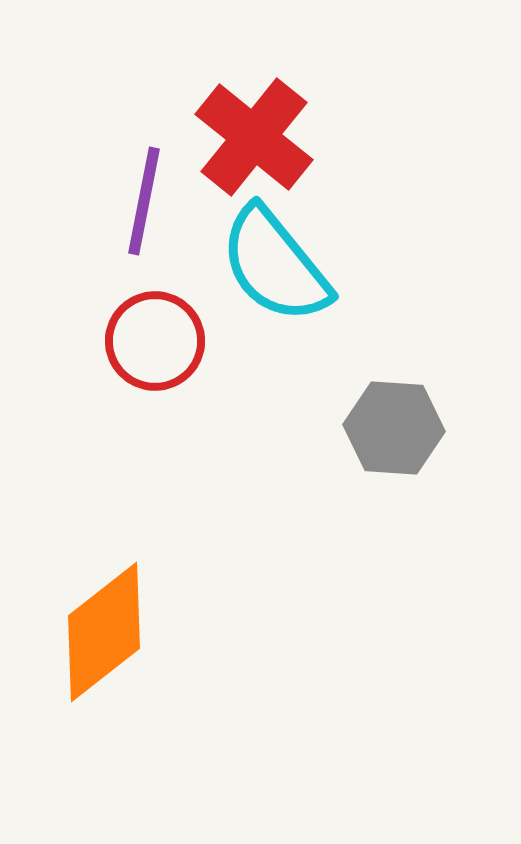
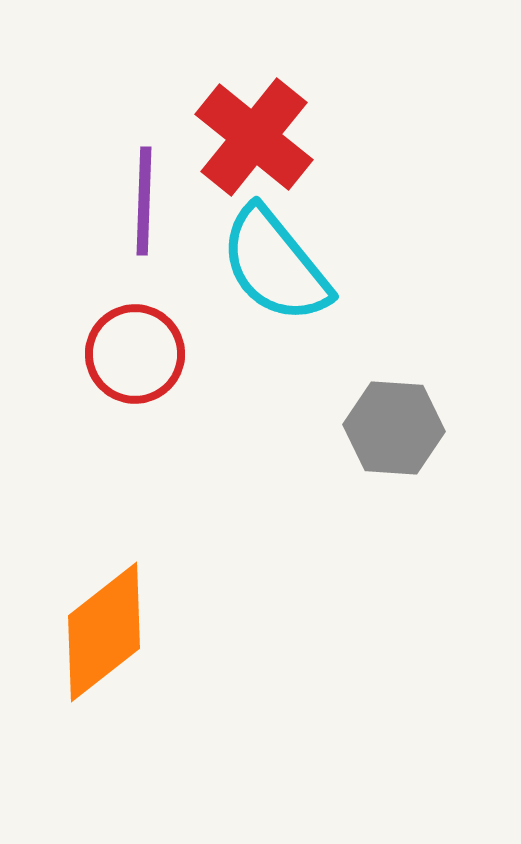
purple line: rotated 9 degrees counterclockwise
red circle: moved 20 px left, 13 px down
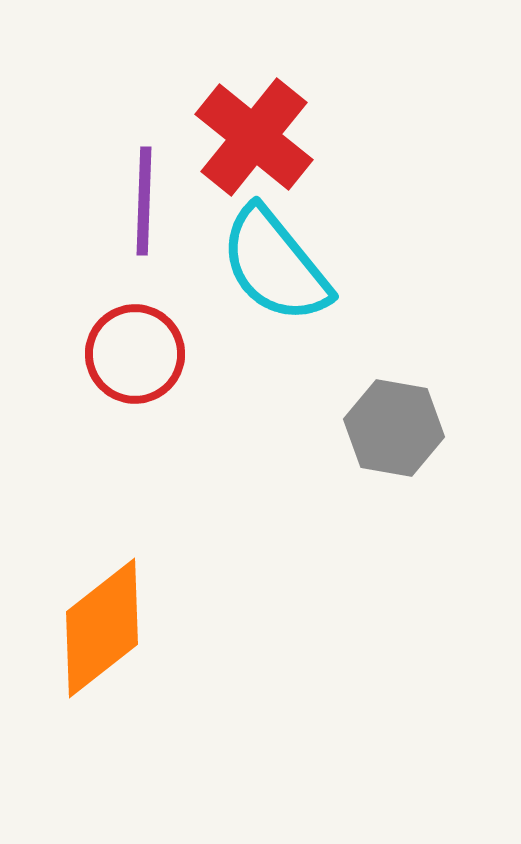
gray hexagon: rotated 6 degrees clockwise
orange diamond: moved 2 px left, 4 px up
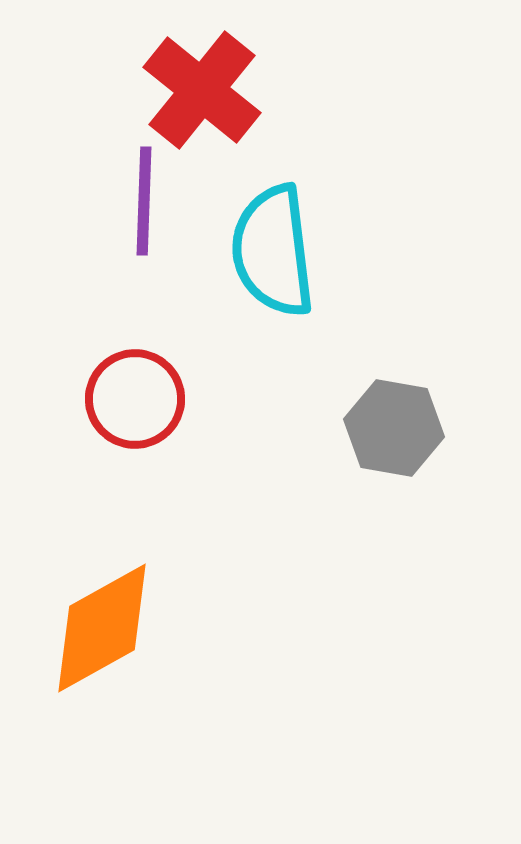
red cross: moved 52 px left, 47 px up
cyan semicircle: moved 2 px left, 14 px up; rotated 32 degrees clockwise
red circle: moved 45 px down
orange diamond: rotated 9 degrees clockwise
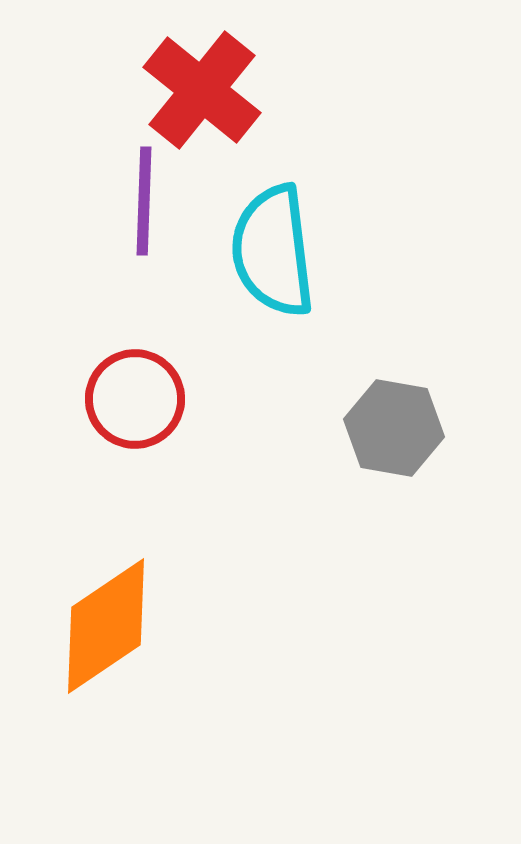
orange diamond: moved 4 px right, 2 px up; rotated 5 degrees counterclockwise
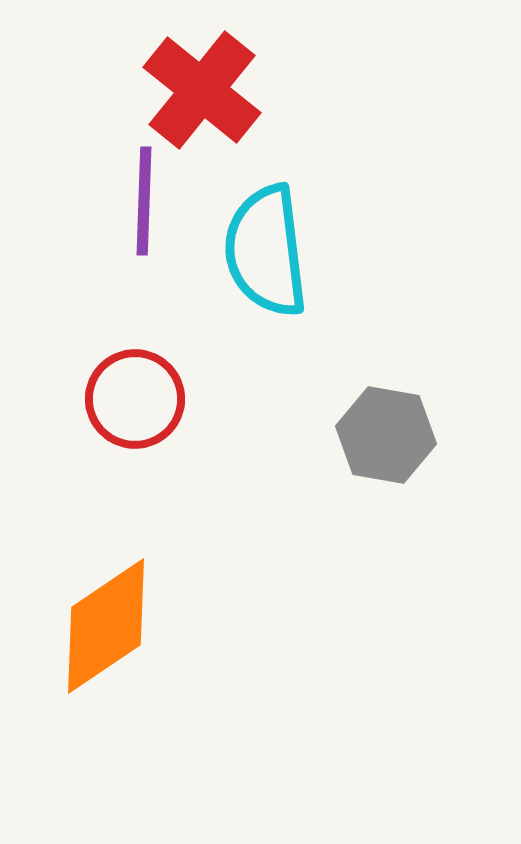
cyan semicircle: moved 7 px left
gray hexagon: moved 8 px left, 7 px down
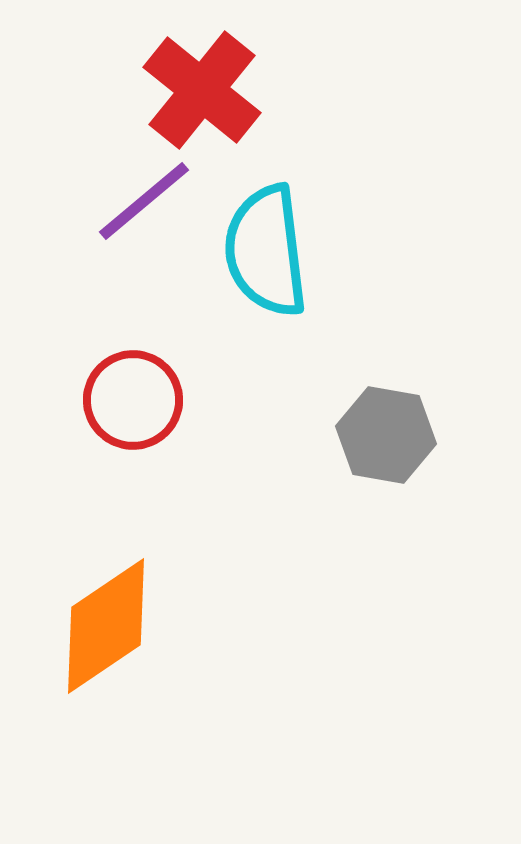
purple line: rotated 48 degrees clockwise
red circle: moved 2 px left, 1 px down
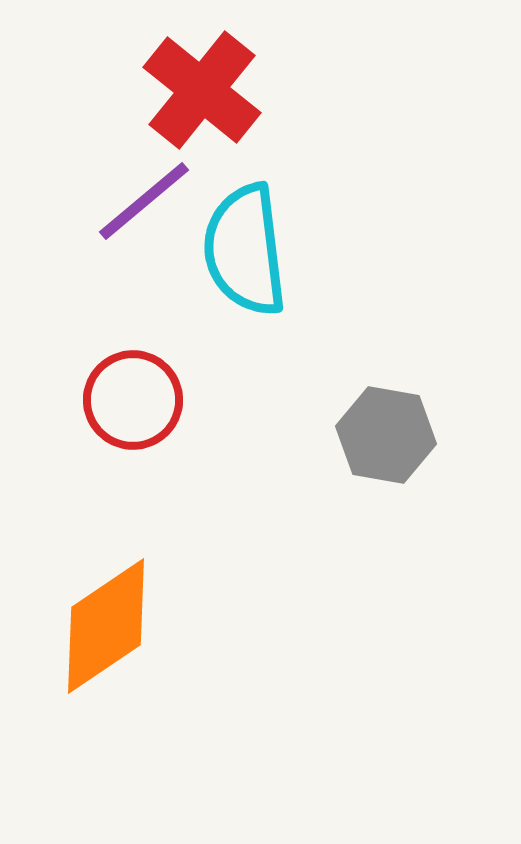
cyan semicircle: moved 21 px left, 1 px up
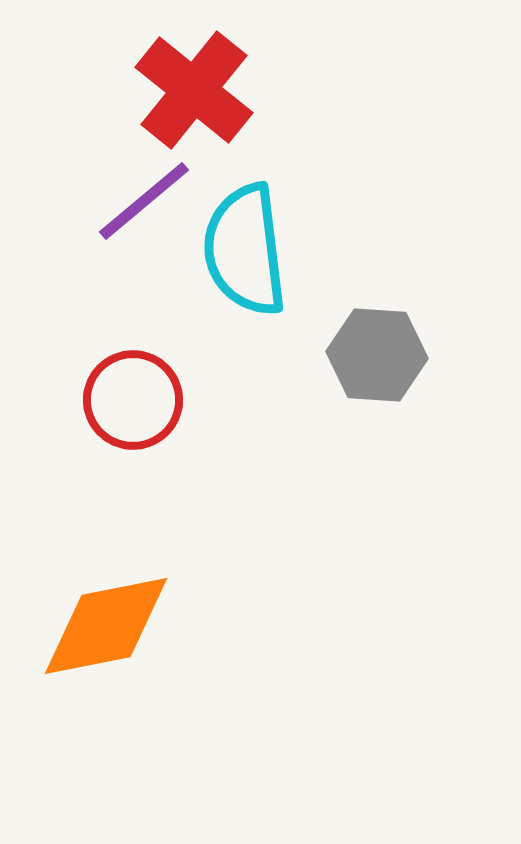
red cross: moved 8 px left
gray hexagon: moved 9 px left, 80 px up; rotated 6 degrees counterclockwise
orange diamond: rotated 23 degrees clockwise
